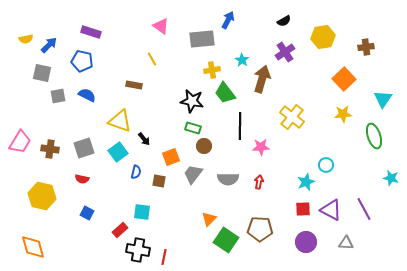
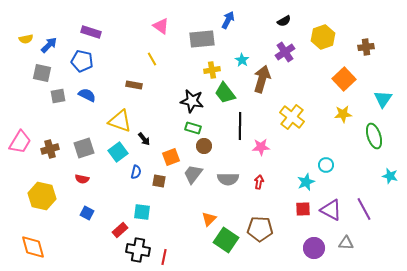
yellow hexagon at (323, 37): rotated 10 degrees counterclockwise
brown cross at (50, 149): rotated 24 degrees counterclockwise
cyan star at (391, 178): moved 1 px left, 2 px up
purple circle at (306, 242): moved 8 px right, 6 px down
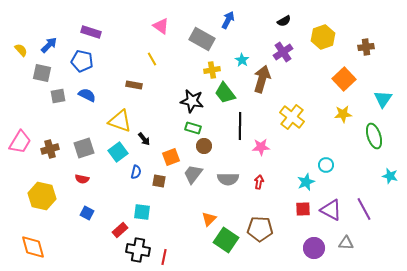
yellow semicircle at (26, 39): moved 5 px left, 11 px down; rotated 120 degrees counterclockwise
gray rectangle at (202, 39): rotated 35 degrees clockwise
purple cross at (285, 52): moved 2 px left
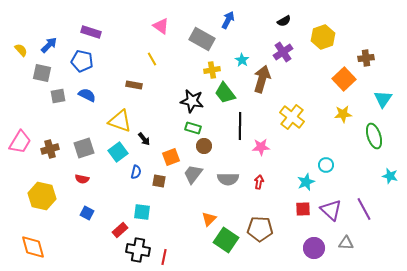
brown cross at (366, 47): moved 11 px down
purple triangle at (331, 210): rotated 15 degrees clockwise
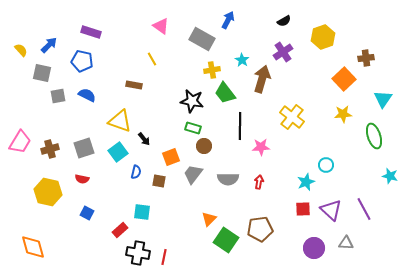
yellow hexagon at (42, 196): moved 6 px right, 4 px up
brown pentagon at (260, 229): rotated 10 degrees counterclockwise
black cross at (138, 250): moved 3 px down
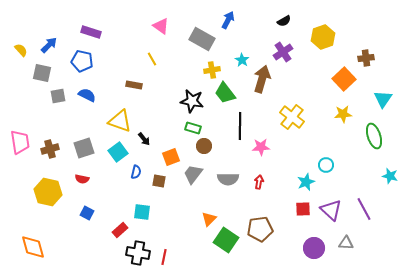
pink trapezoid at (20, 142): rotated 40 degrees counterclockwise
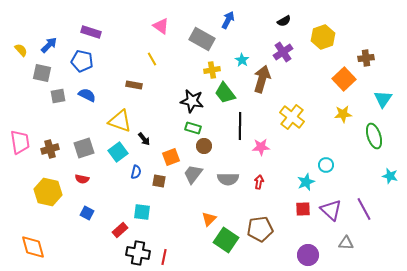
purple circle at (314, 248): moved 6 px left, 7 px down
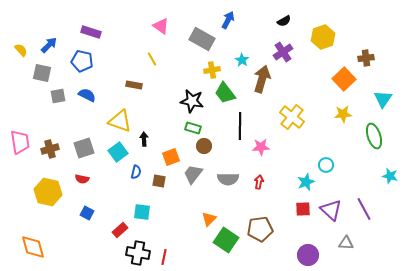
black arrow at (144, 139): rotated 144 degrees counterclockwise
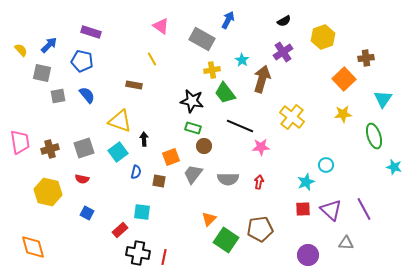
blue semicircle at (87, 95): rotated 24 degrees clockwise
black line at (240, 126): rotated 68 degrees counterclockwise
cyan star at (390, 176): moved 4 px right, 9 px up
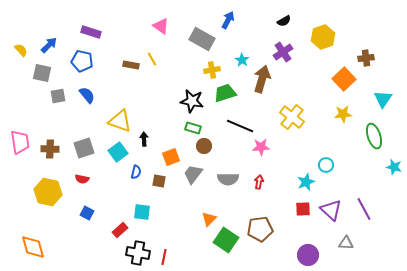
brown rectangle at (134, 85): moved 3 px left, 20 px up
green trapezoid at (225, 93): rotated 110 degrees clockwise
brown cross at (50, 149): rotated 18 degrees clockwise
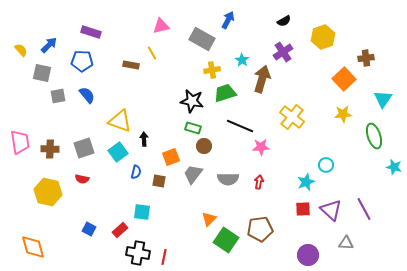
pink triangle at (161, 26): rotated 48 degrees counterclockwise
yellow line at (152, 59): moved 6 px up
blue pentagon at (82, 61): rotated 10 degrees counterclockwise
blue square at (87, 213): moved 2 px right, 16 px down
